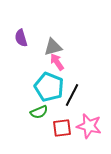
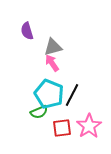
purple semicircle: moved 6 px right, 7 px up
pink arrow: moved 5 px left, 1 px down
cyan pentagon: moved 7 px down
pink star: rotated 25 degrees clockwise
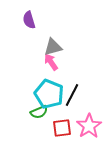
purple semicircle: moved 2 px right, 11 px up
pink arrow: moved 1 px left, 1 px up
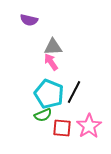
purple semicircle: rotated 60 degrees counterclockwise
gray triangle: rotated 12 degrees clockwise
black line: moved 2 px right, 3 px up
green semicircle: moved 4 px right, 3 px down
red square: rotated 12 degrees clockwise
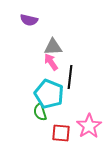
black line: moved 4 px left, 15 px up; rotated 20 degrees counterclockwise
green semicircle: moved 3 px left, 3 px up; rotated 96 degrees clockwise
red square: moved 1 px left, 5 px down
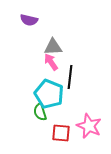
pink star: rotated 15 degrees counterclockwise
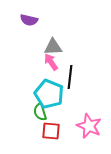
red square: moved 10 px left, 2 px up
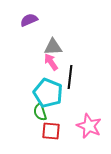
purple semicircle: rotated 144 degrees clockwise
cyan pentagon: moved 1 px left, 1 px up
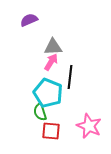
pink arrow: rotated 66 degrees clockwise
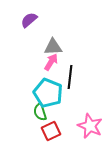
purple semicircle: rotated 18 degrees counterclockwise
pink star: moved 1 px right
red square: rotated 30 degrees counterclockwise
